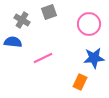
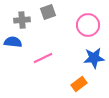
gray square: moved 1 px left
gray cross: rotated 35 degrees counterclockwise
pink circle: moved 1 px left, 1 px down
orange rectangle: moved 1 px left, 2 px down; rotated 28 degrees clockwise
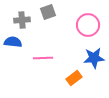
pink line: rotated 24 degrees clockwise
orange rectangle: moved 5 px left, 6 px up
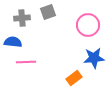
gray cross: moved 2 px up
pink line: moved 17 px left, 4 px down
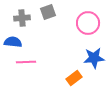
pink circle: moved 2 px up
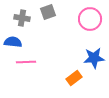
gray cross: rotated 14 degrees clockwise
pink circle: moved 2 px right, 4 px up
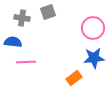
pink circle: moved 3 px right, 9 px down
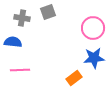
pink line: moved 6 px left, 8 px down
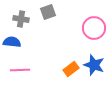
gray cross: moved 1 px left, 1 px down
pink circle: moved 1 px right
blue semicircle: moved 1 px left
blue star: moved 7 px down; rotated 25 degrees clockwise
orange rectangle: moved 3 px left, 9 px up
